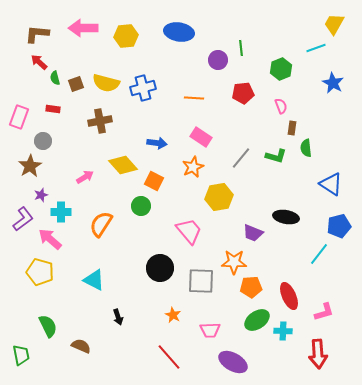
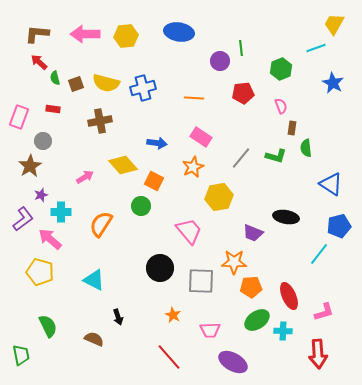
pink arrow at (83, 28): moved 2 px right, 6 px down
purple circle at (218, 60): moved 2 px right, 1 px down
brown semicircle at (81, 346): moved 13 px right, 7 px up
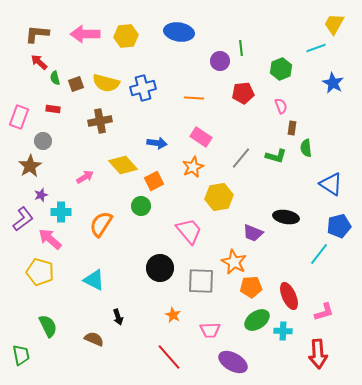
orange square at (154, 181): rotated 36 degrees clockwise
orange star at (234, 262): rotated 25 degrees clockwise
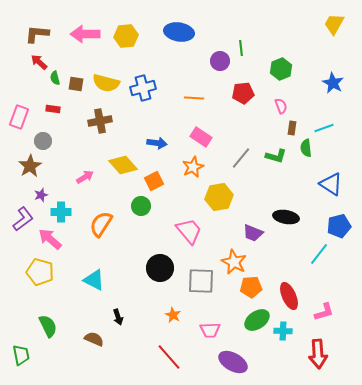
cyan line at (316, 48): moved 8 px right, 80 px down
brown square at (76, 84): rotated 28 degrees clockwise
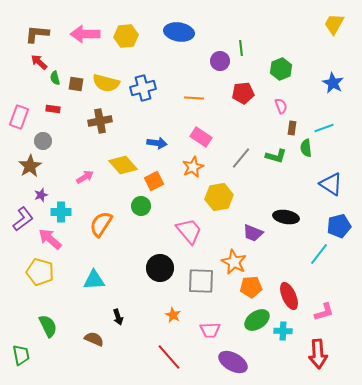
cyan triangle at (94, 280): rotated 30 degrees counterclockwise
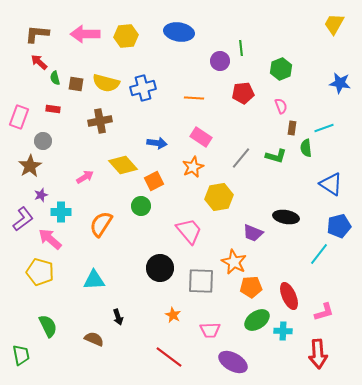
blue star at (333, 83): moved 7 px right; rotated 20 degrees counterclockwise
red line at (169, 357): rotated 12 degrees counterclockwise
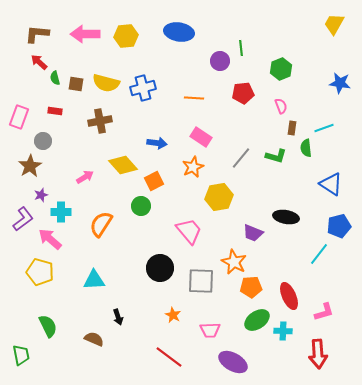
red rectangle at (53, 109): moved 2 px right, 2 px down
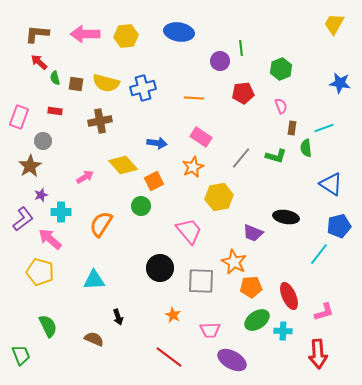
green trapezoid at (21, 355): rotated 10 degrees counterclockwise
purple ellipse at (233, 362): moved 1 px left, 2 px up
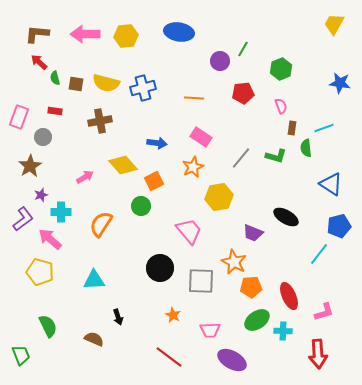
green line at (241, 48): moved 2 px right, 1 px down; rotated 35 degrees clockwise
gray circle at (43, 141): moved 4 px up
black ellipse at (286, 217): rotated 20 degrees clockwise
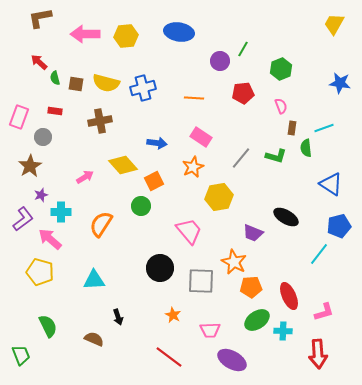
brown L-shape at (37, 34): moved 3 px right, 16 px up; rotated 15 degrees counterclockwise
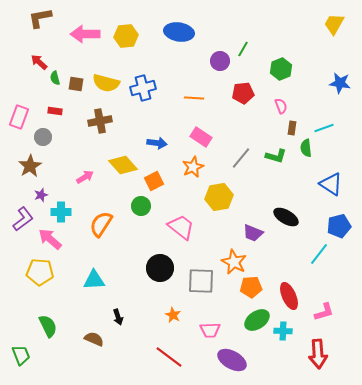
pink trapezoid at (189, 231): moved 8 px left, 4 px up; rotated 12 degrees counterclockwise
yellow pentagon at (40, 272): rotated 12 degrees counterclockwise
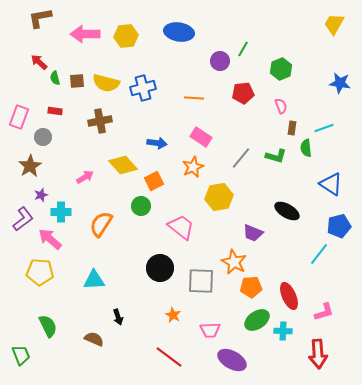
brown square at (76, 84): moved 1 px right, 3 px up; rotated 14 degrees counterclockwise
black ellipse at (286, 217): moved 1 px right, 6 px up
